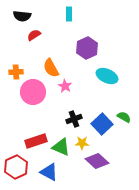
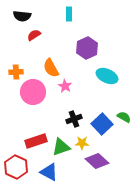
green triangle: rotated 42 degrees counterclockwise
red hexagon: rotated 10 degrees counterclockwise
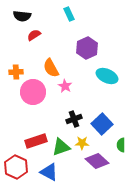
cyan rectangle: rotated 24 degrees counterclockwise
green semicircle: moved 3 px left, 28 px down; rotated 120 degrees counterclockwise
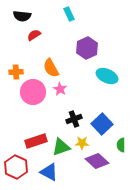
pink star: moved 5 px left, 3 px down
